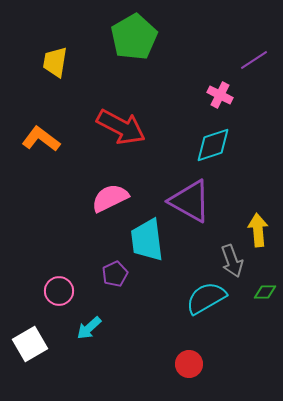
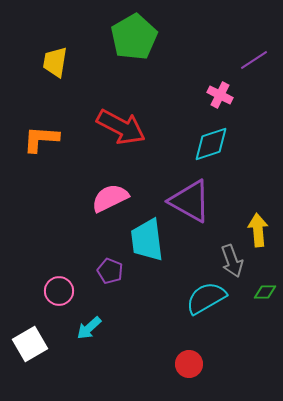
orange L-shape: rotated 33 degrees counterclockwise
cyan diamond: moved 2 px left, 1 px up
purple pentagon: moved 5 px left, 3 px up; rotated 25 degrees counterclockwise
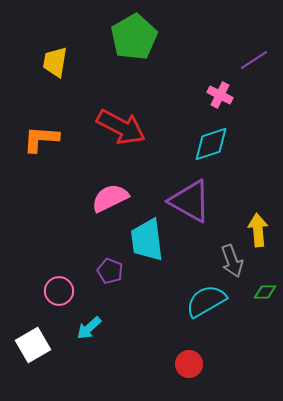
cyan semicircle: moved 3 px down
white square: moved 3 px right, 1 px down
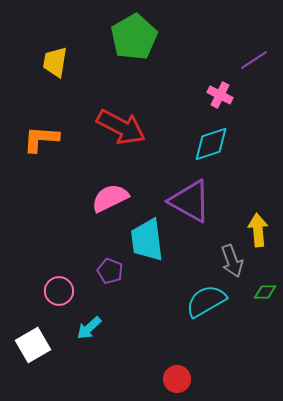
red circle: moved 12 px left, 15 px down
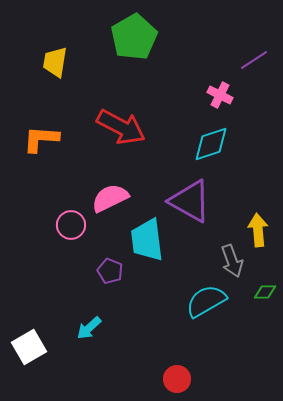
pink circle: moved 12 px right, 66 px up
white square: moved 4 px left, 2 px down
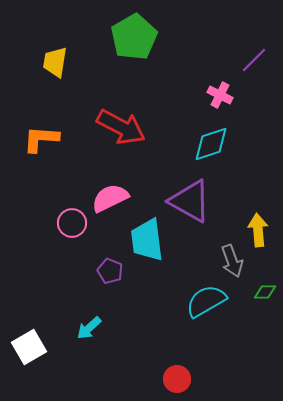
purple line: rotated 12 degrees counterclockwise
pink circle: moved 1 px right, 2 px up
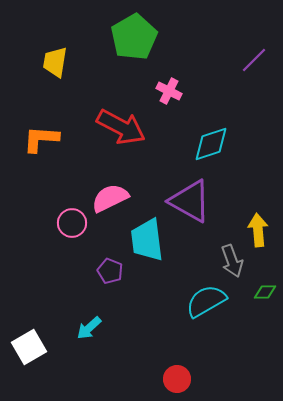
pink cross: moved 51 px left, 4 px up
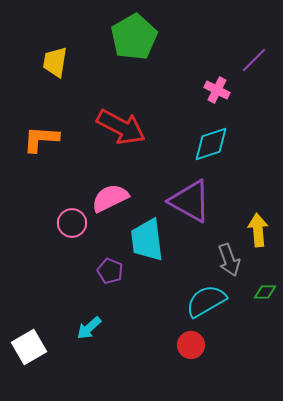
pink cross: moved 48 px right, 1 px up
gray arrow: moved 3 px left, 1 px up
red circle: moved 14 px right, 34 px up
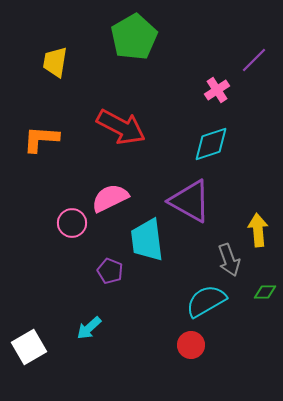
pink cross: rotated 30 degrees clockwise
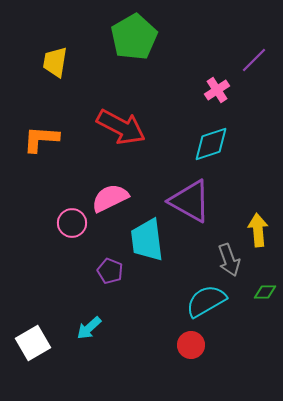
white square: moved 4 px right, 4 px up
